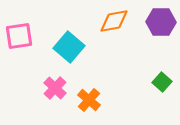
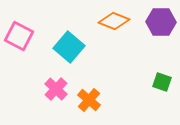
orange diamond: rotated 32 degrees clockwise
pink square: rotated 36 degrees clockwise
green square: rotated 24 degrees counterclockwise
pink cross: moved 1 px right, 1 px down
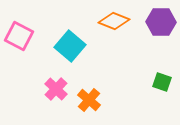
cyan square: moved 1 px right, 1 px up
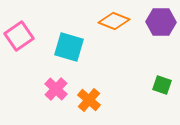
pink square: rotated 28 degrees clockwise
cyan square: moved 1 px left, 1 px down; rotated 24 degrees counterclockwise
green square: moved 3 px down
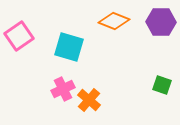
pink cross: moved 7 px right; rotated 20 degrees clockwise
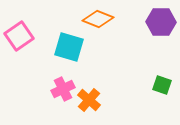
orange diamond: moved 16 px left, 2 px up
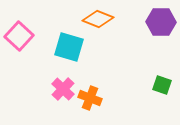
pink square: rotated 12 degrees counterclockwise
pink cross: rotated 20 degrees counterclockwise
orange cross: moved 1 px right, 2 px up; rotated 20 degrees counterclockwise
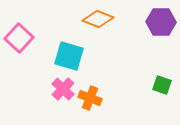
pink square: moved 2 px down
cyan square: moved 9 px down
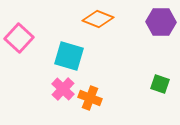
green square: moved 2 px left, 1 px up
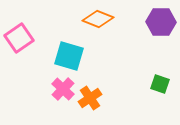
pink square: rotated 12 degrees clockwise
orange cross: rotated 35 degrees clockwise
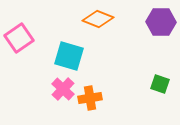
orange cross: rotated 25 degrees clockwise
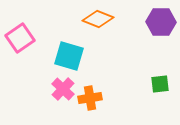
pink square: moved 1 px right
green square: rotated 24 degrees counterclockwise
